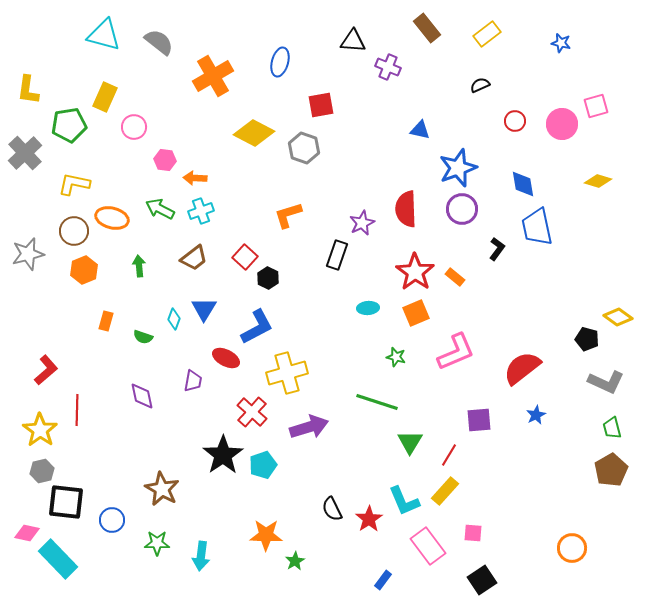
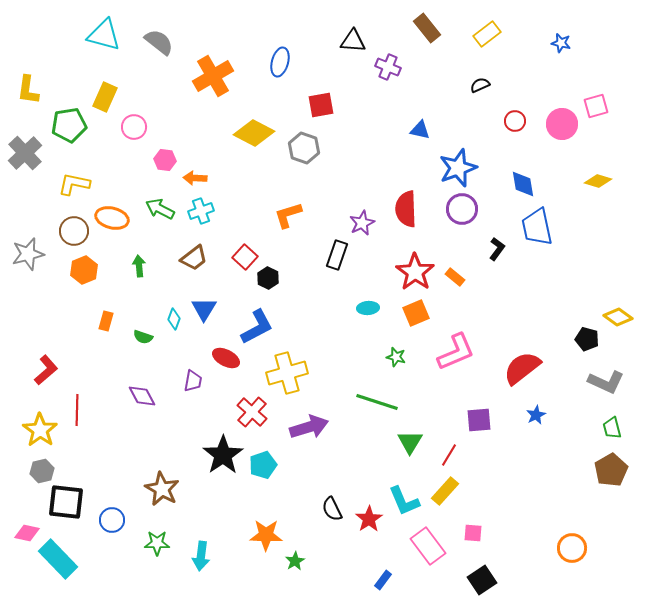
purple diamond at (142, 396): rotated 16 degrees counterclockwise
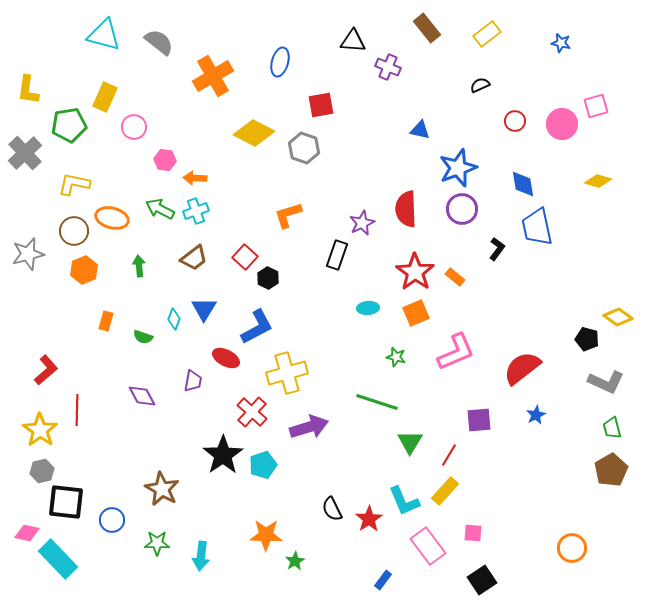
cyan cross at (201, 211): moved 5 px left
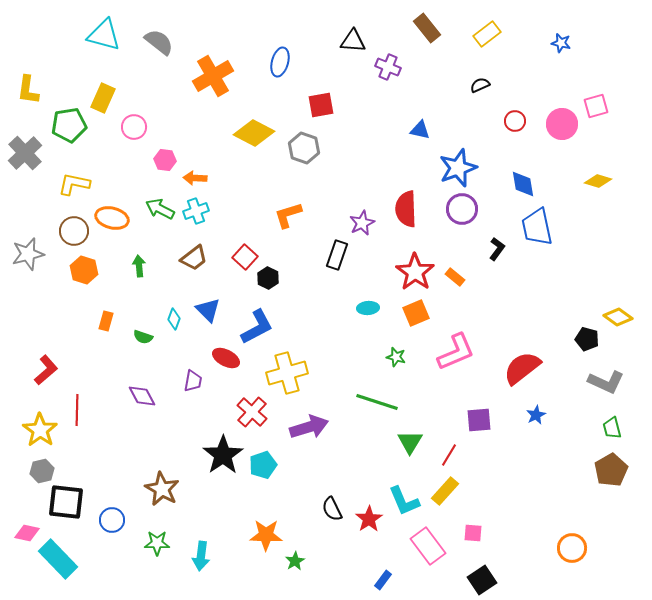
yellow rectangle at (105, 97): moved 2 px left, 1 px down
orange hexagon at (84, 270): rotated 20 degrees counterclockwise
blue triangle at (204, 309): moved 4 px right, 1 px down; rotated 16 degrees counterclockwise
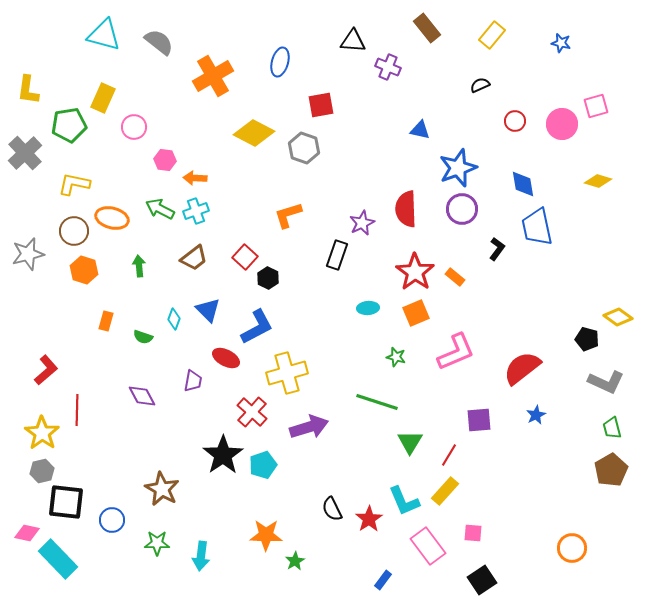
yellow rectangle at (487, 34): moved 5 px right, 1 px down; rotated 12 degrees counterclockwise
yellow star at (40, 430): moved 2 px right, 3 px down
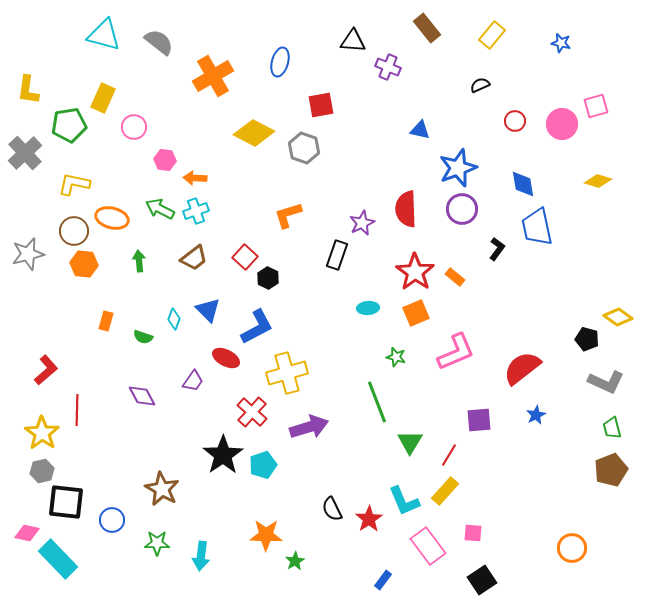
green arrow at (139, 266): moved 5 px up
orange hexagon at (84, 270): moved 6 px up; rotated 12 degrees counterclockwise
purple trapezoid at (193, 381): rotated 25 degrees clockwise
green line at (377, 402): rotated 51 degrees clockwise
brown pentagon at (611, 470): rotated 8 degrees clockwise
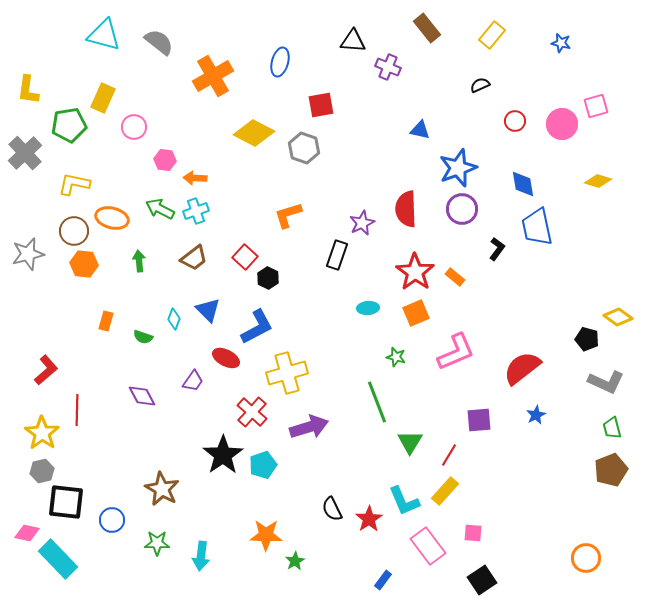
orange circle at (572, 548): moved 14 px right, 10 px down
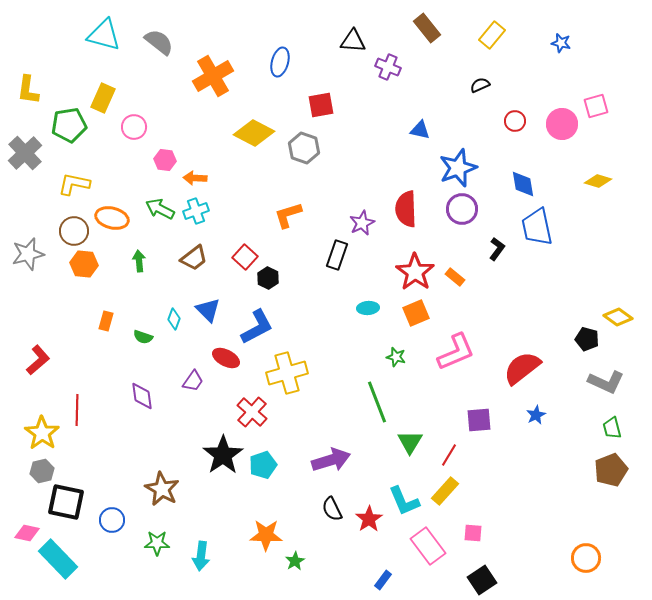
red L-shape at (46, 370): moved 8 px left, 10 px up
purple diamond at (142, 396): rotated 20 degrees clockwise
purple arrow at (309, 427): moved 22 px right, 33 px down
black square at (66, 502): rotated 6 degrees clockwise
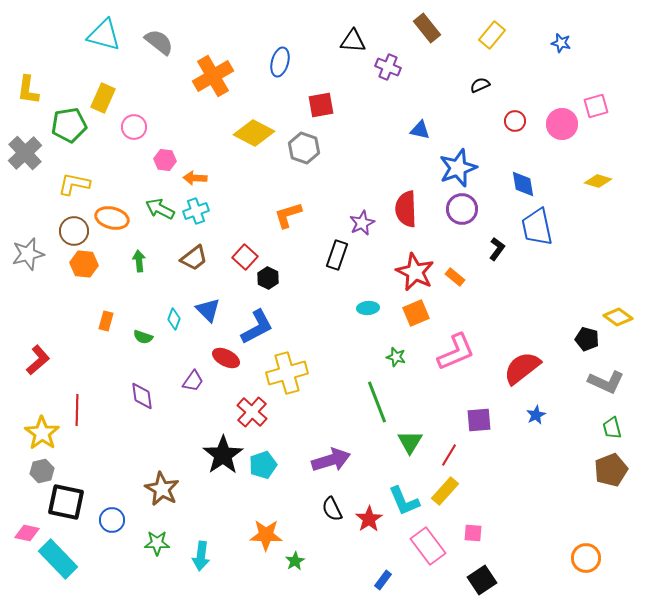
red star at (415, 272): rotated 9 degrees counterclockwise
